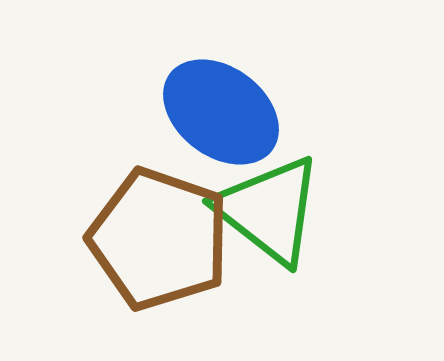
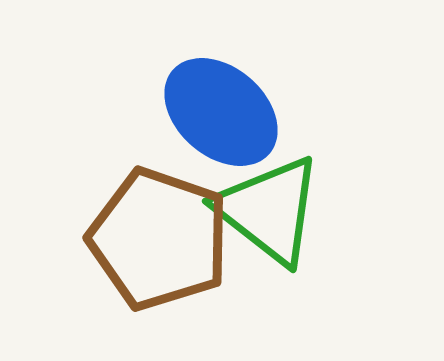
blue ellipse: rotated 4 degrees clockwise
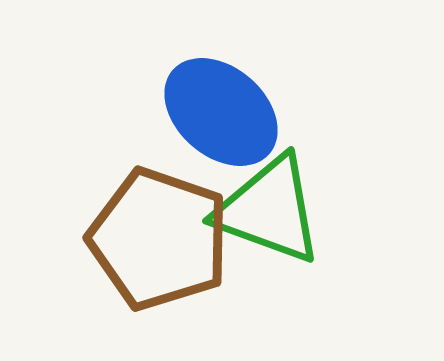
green triangle: rotated 18 degrees counterclockwise
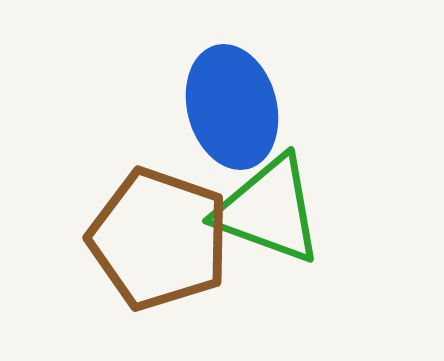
blue ellipse: moved 11 px right, 5 px up; rotated 34 degrees clockwise
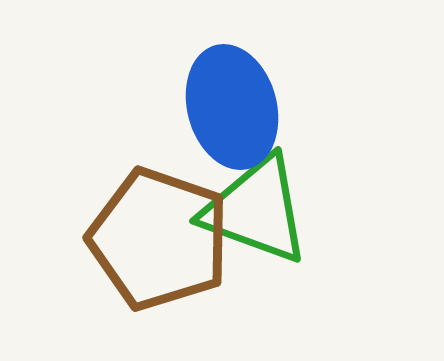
green triangle: moved 13 px left
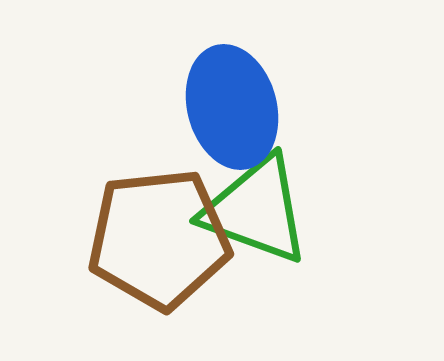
brown pentagon: rotated 25 degrees counterclockwise
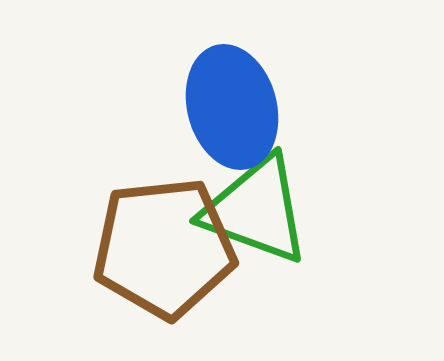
brown pentagon: moved 5 px right, 9 px down
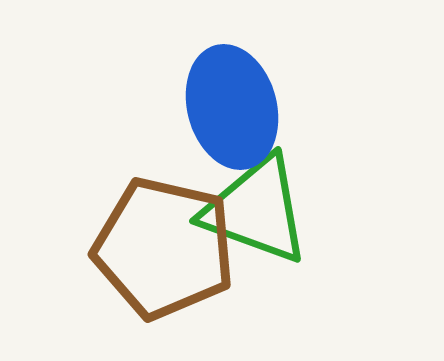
brown pentagon: rotated 19 degrees clockwise
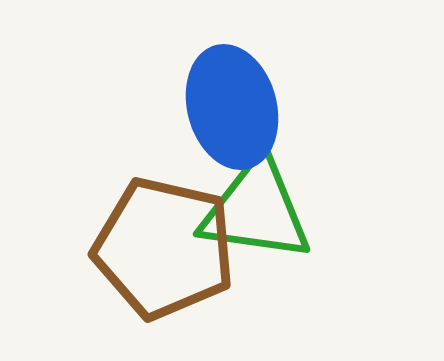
green triangle: rotated 12 degrees counterclockwise
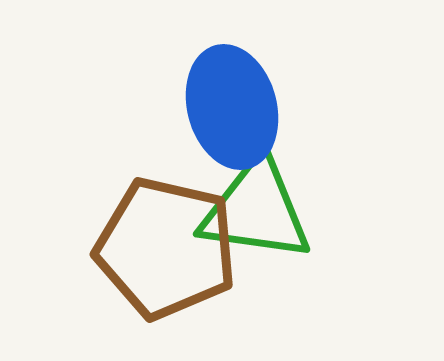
brown pentagon: moved 2 px right
